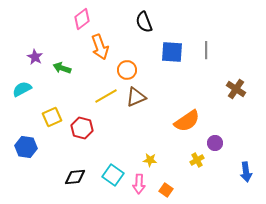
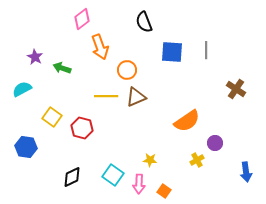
yellow line: rotated 30 degrees clockwise
yellow square: rotated 30 degrees counterclockwise
black diamond: moved 3 px left; rotated 20 degrees counterclockwise
orange square: moved 2 px left, 1 px down
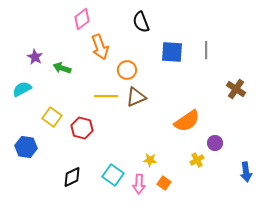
black semicircle: moved 3 px left
orange square: moved 8 px up
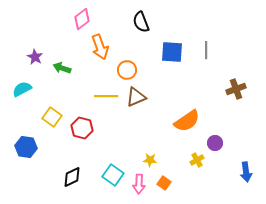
brown cross: rotated 36 degrees clockwise
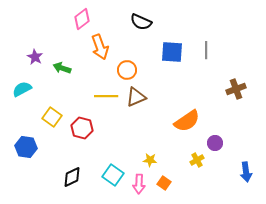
black semicircle: rotated 45 degrees counterclockwise
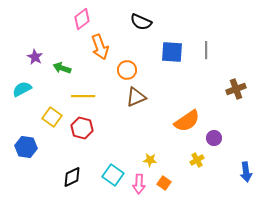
yellow line: moved 23 px left
purple circle: moved 1 px left, 5 px up
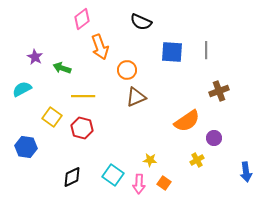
brown cross: moved 17 px left, 2 px down
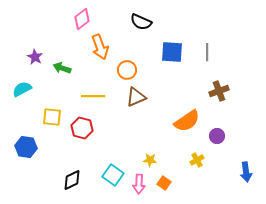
gray line: moved 1 px right, 2 px down
yellow line: moved 10 px right
yellow square: rotated 30 degrees counterclockwise
purple circle: moved 3 px right, 2 px up
black diamond: moved 3 px down
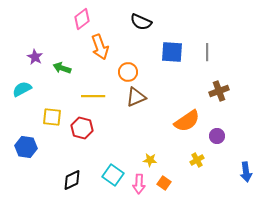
orange circle: moved 1 px right, 2 px down
